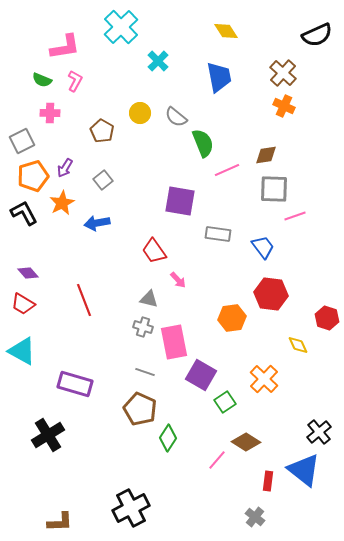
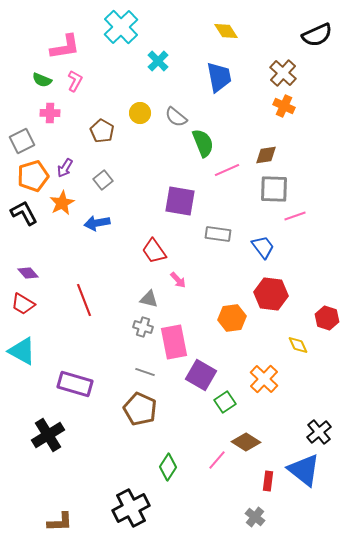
green diamond at (168, 438): moved 29 px down
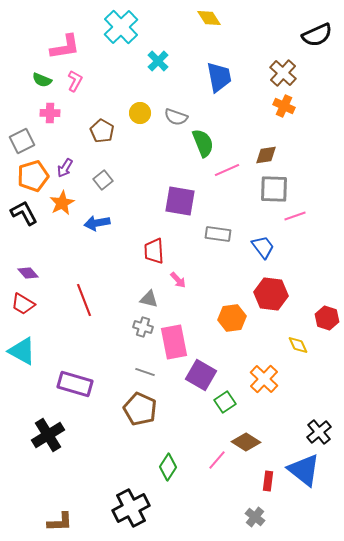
yellow diamond at (226, 31): moved 17 px left, 13 px up
gray semicircle at (176, 117): rotated 20 degrees counterclockwise
red trapezoid at (154, 251): rotated 32 degrees clockwise
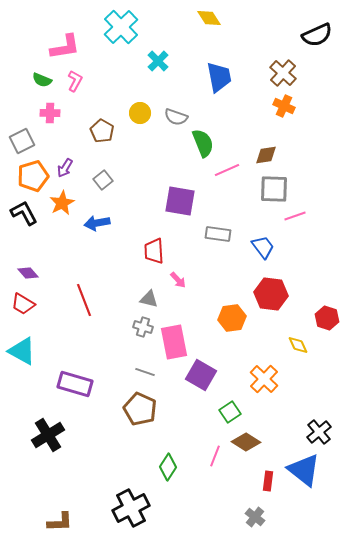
green square at (225, 402): moved 5 px right, 10 px down
pink line at (217, 460): moved 2 px left, 4 px up; rotated 20 degrees counterclockwise
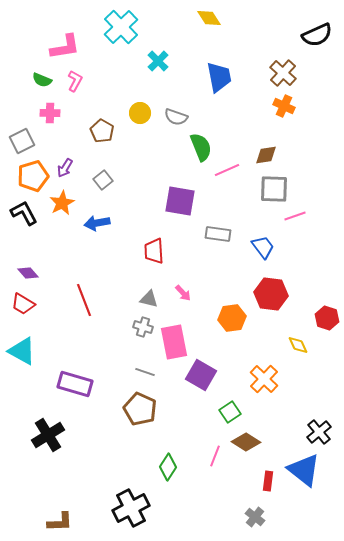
green semicircle at (203, 143): moved 2 px left, 4 px down
pink arrow at (178, 280): moved 5 px right, 13 px down
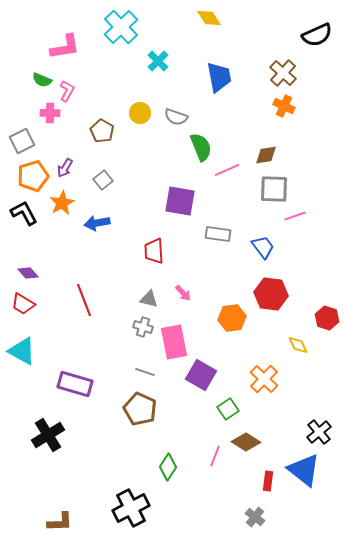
pink L-shape at (75, 81): moved 8 px left, 10 px down
green square at (230, 412): moved 2 px left, 3 px up
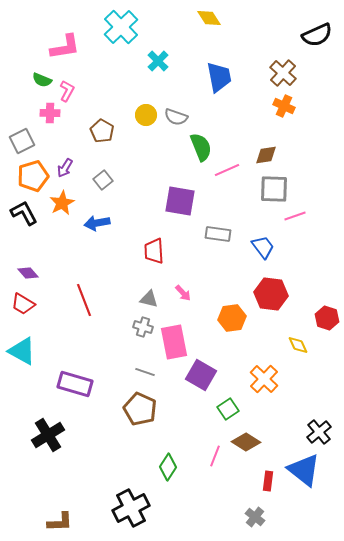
yellow circle at (140, 113): moved 6 px right, 2 px down
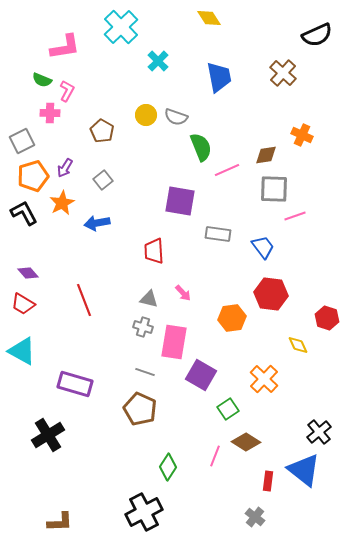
orange cross at (284, 106): moved 18 px right, 29 px down
pink rectangle at (174, 342): rotated 20 degrees clockwise
black cross at (131, 508): moved 13 px right, 4 px down
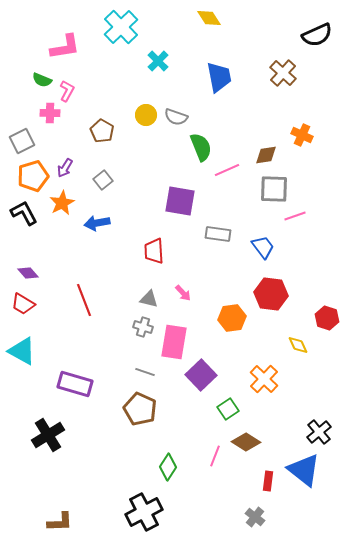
purple square at (201, 375): rotated 16 degrees clockwise
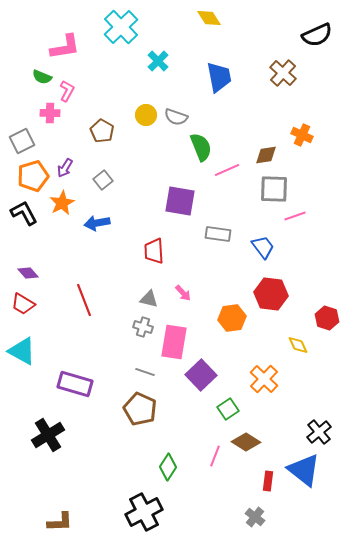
green semicircle at (42, 80): moved 3 px up
